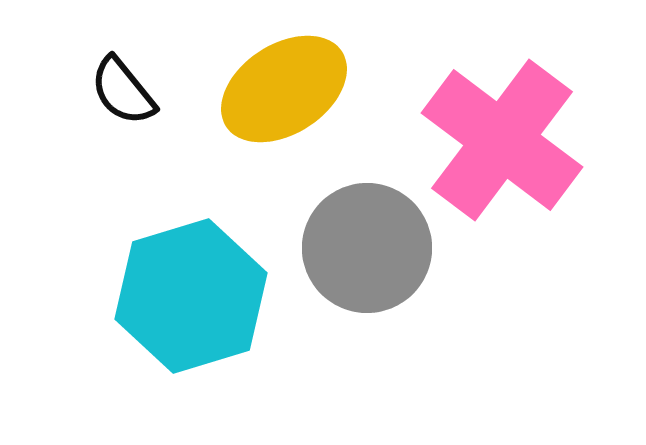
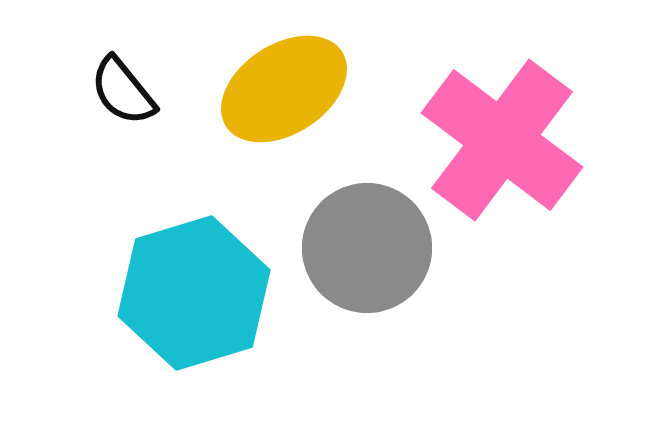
cyan hexagon: moved 3 px right, 3 px up
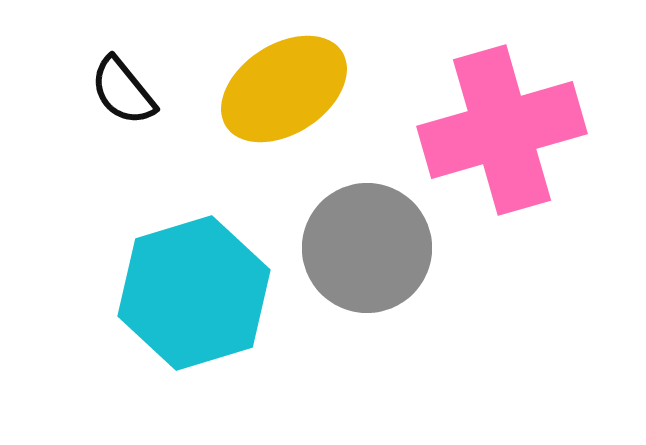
pink cross: moved 10 px up; rotated 37 degrees clockwise
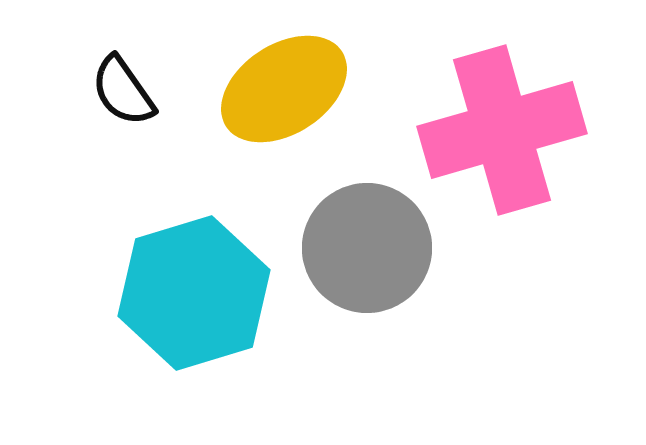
black semicircle: rotated 4 degrees clockwise
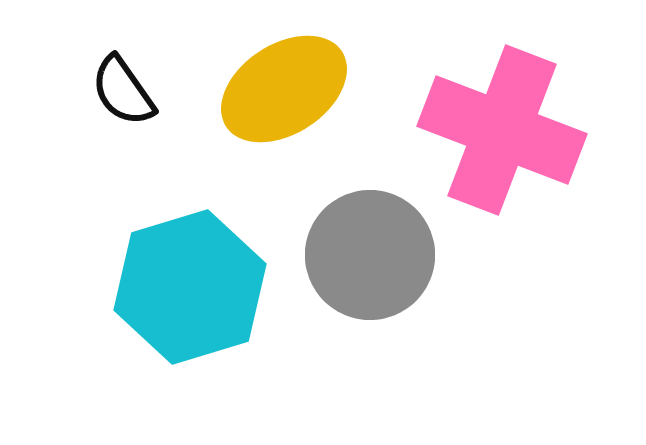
pink cross: rotated 37 degrees clockwise
gray circle: moved 3 px right, 7 px down
cyan hexagon: moved 4 px left, 6 px up
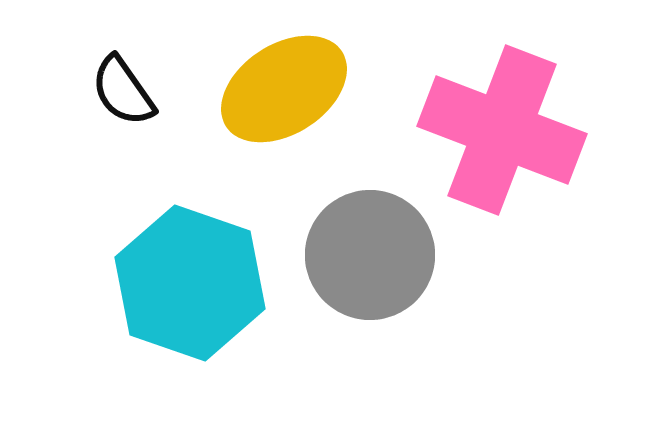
cyan hexagon: moved 4 px up; rotated 24 degrees counterclockwise
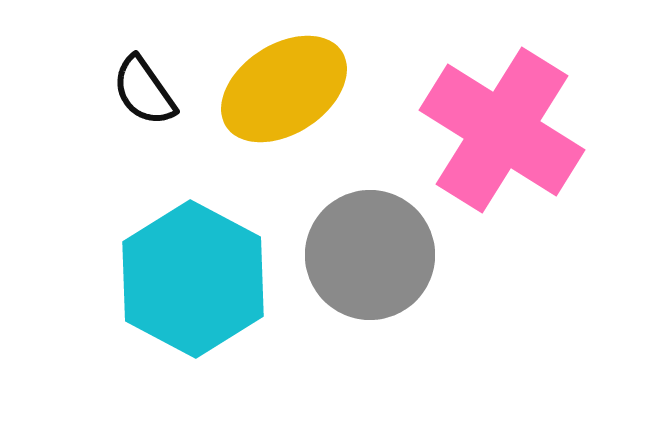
black semicircle: moved 21 px right
pink cross: rotated 11 degrees clockwise
cyan hexagon: moved 3 px right, 4 px up; rotated 9 degrees clockwise
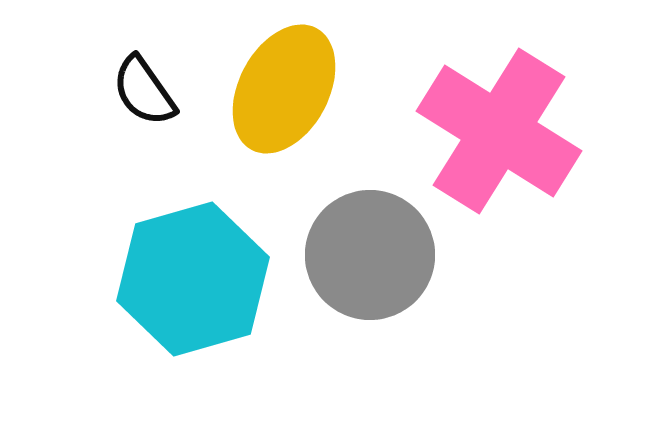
yellow ellipse: rotated 29 degrees counterclockwise
pink cross: moved 3 px left, 1 px down
cyan hexagon: rotated 16 degrees clockwise
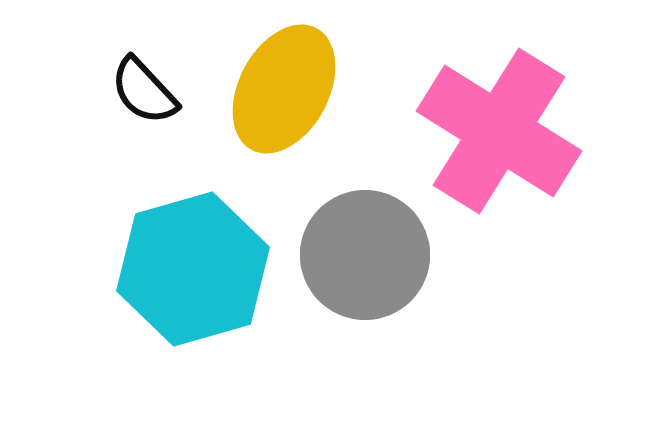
black semicircle: rotated 8 degrees counterclockwise
gray circle: moved 5 px left
cyan hexagon: moved 10 px up
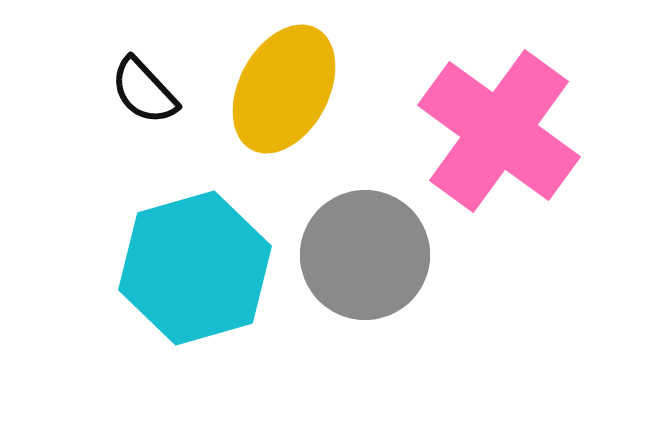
pink cross: rotated 4 degrees clockwise
cyan hexagon: moved 2 px right, 1 px up
